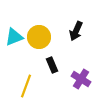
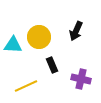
cyan triangle: moved 1 px left, 8 px down; rotated 24 degrees clockwise
purple cross: rotated 18 degrees counterclockwise
yellow line: rotated 45 degrees clockwise
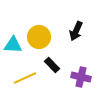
black rectangle: rotated 21 degrees counterclockwise
purple cross: moved 2 px up
yellow line: moved 1 px left, 8 px up
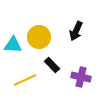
yellow line: moved 2 px down
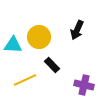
black arrow: moved 1 px right, 1 px up
purple cross: moved 3 px right, 8 px down
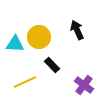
black arrow: rotated 132 degrees clockwise
cyan triangle: moved 2 px right, 1 px up
yellow line: moved 2 px down
purple cross: rotated 24 degrees clockwise
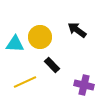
black arrow: rotated 30 degrees counterclockwise
yellow circle: moved 1 px right
purple cross: rotated 24 degrees counterclockwise
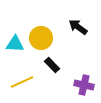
black arrow: moved 1 px right, 3 px up
yellow circle: moved 1 px right, 1 px down
yellow line: moved 3 px left
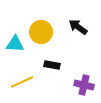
yellow circle: moved 6 px up
black rectangle: rotated 35 degrees counterclockwise
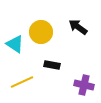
cyan triangle: rotated 30 degrees clockwise
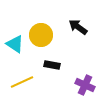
yellow circle: moved 3 px down
purple cross: moved 1 px right; rotated 12 degrees clockwise
